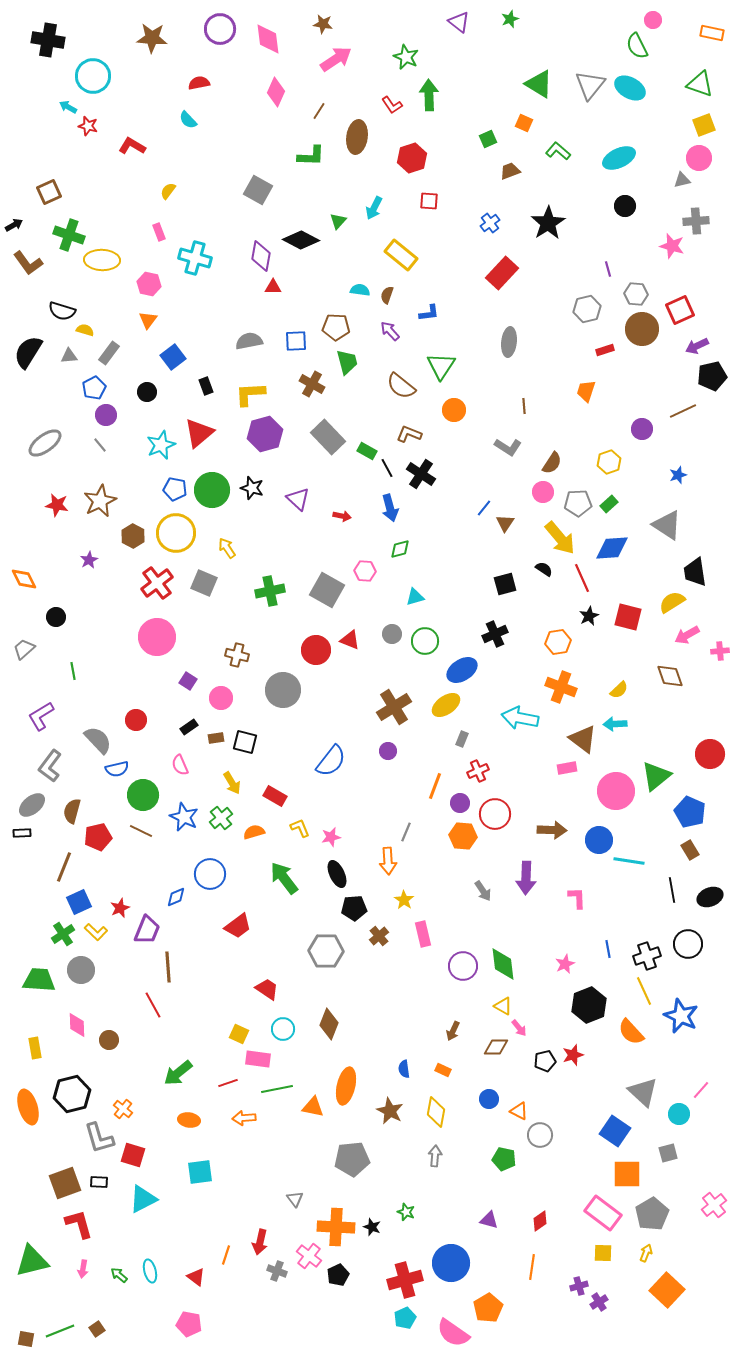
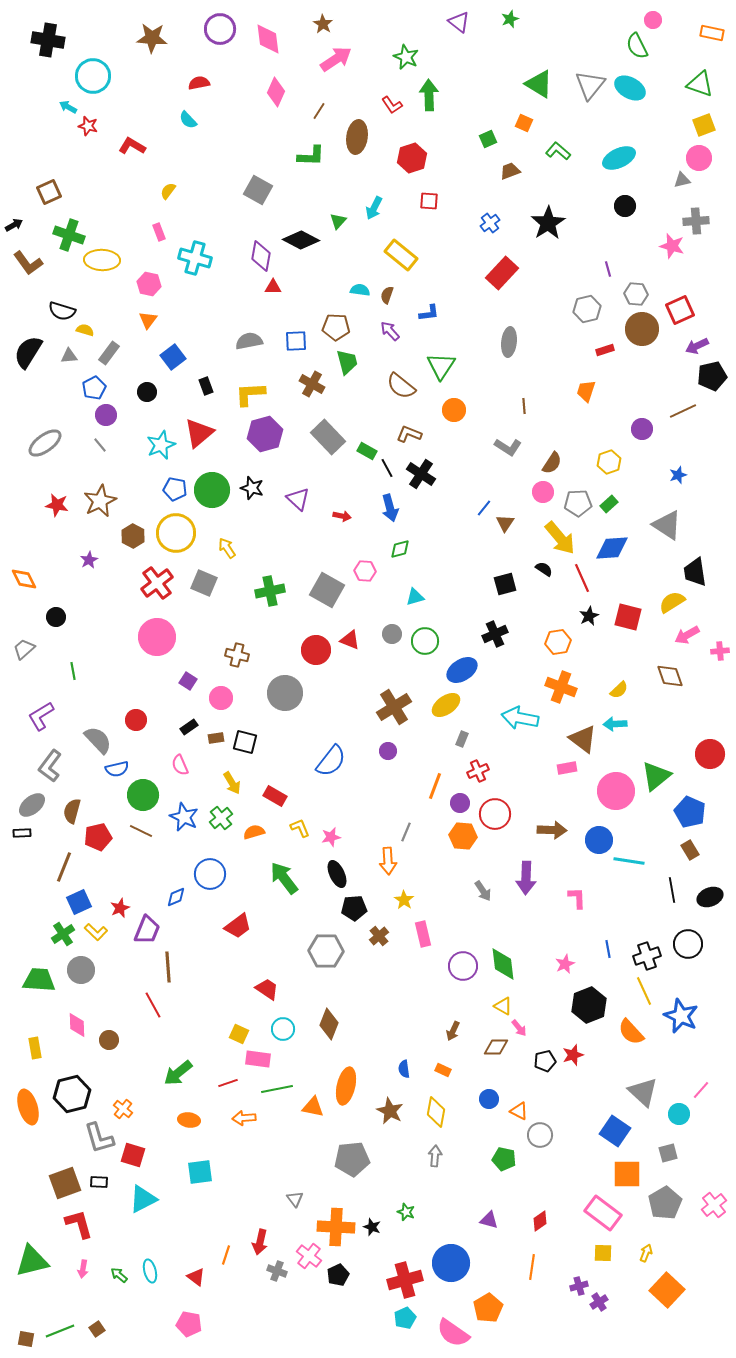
brown star at (323, 24): rotated 24 degrees clockwise
gray circle at (283, 690): moved 2 px right, 3 px down
gray pentagon at (652, 1214): moved 13 px right, 11 px up
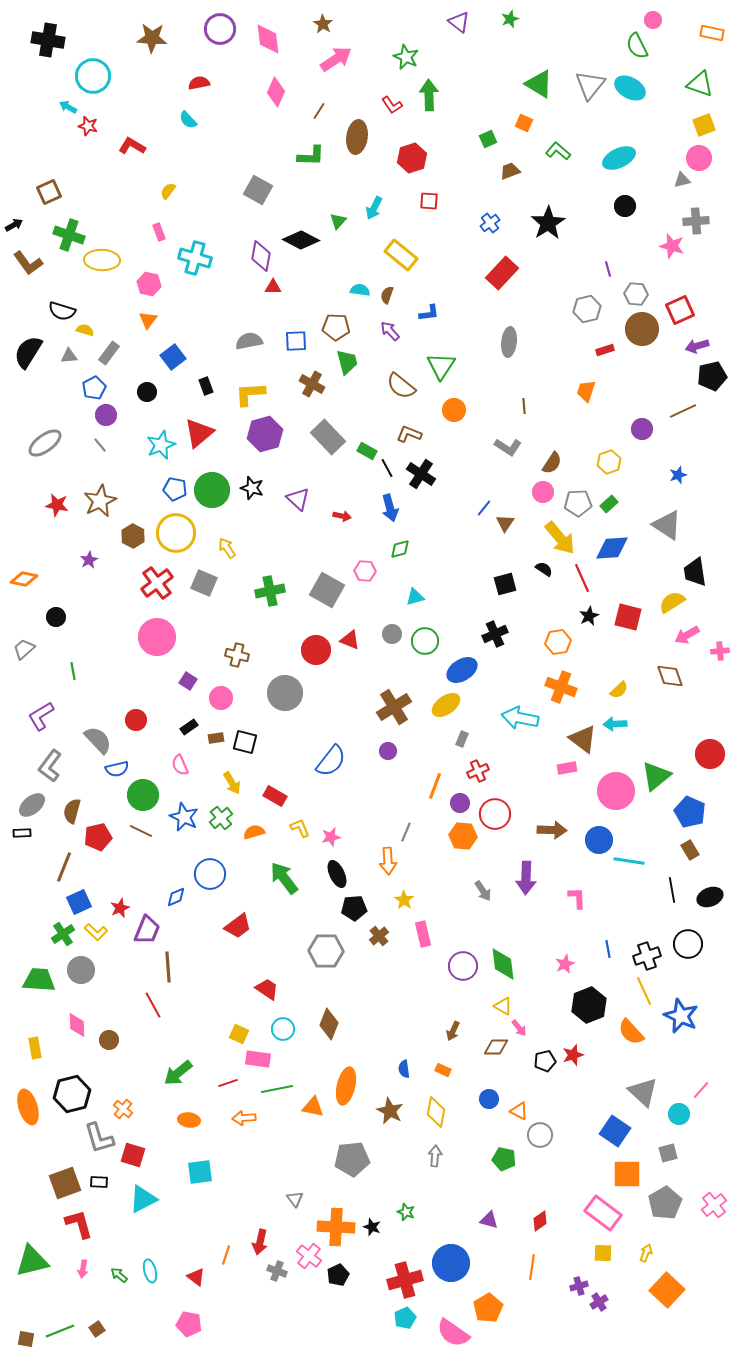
purple arrow at (697, 346): rotated 10 degrees clockwise
orange diamond at (24, 579): rotated 52 degrees counterclockwise
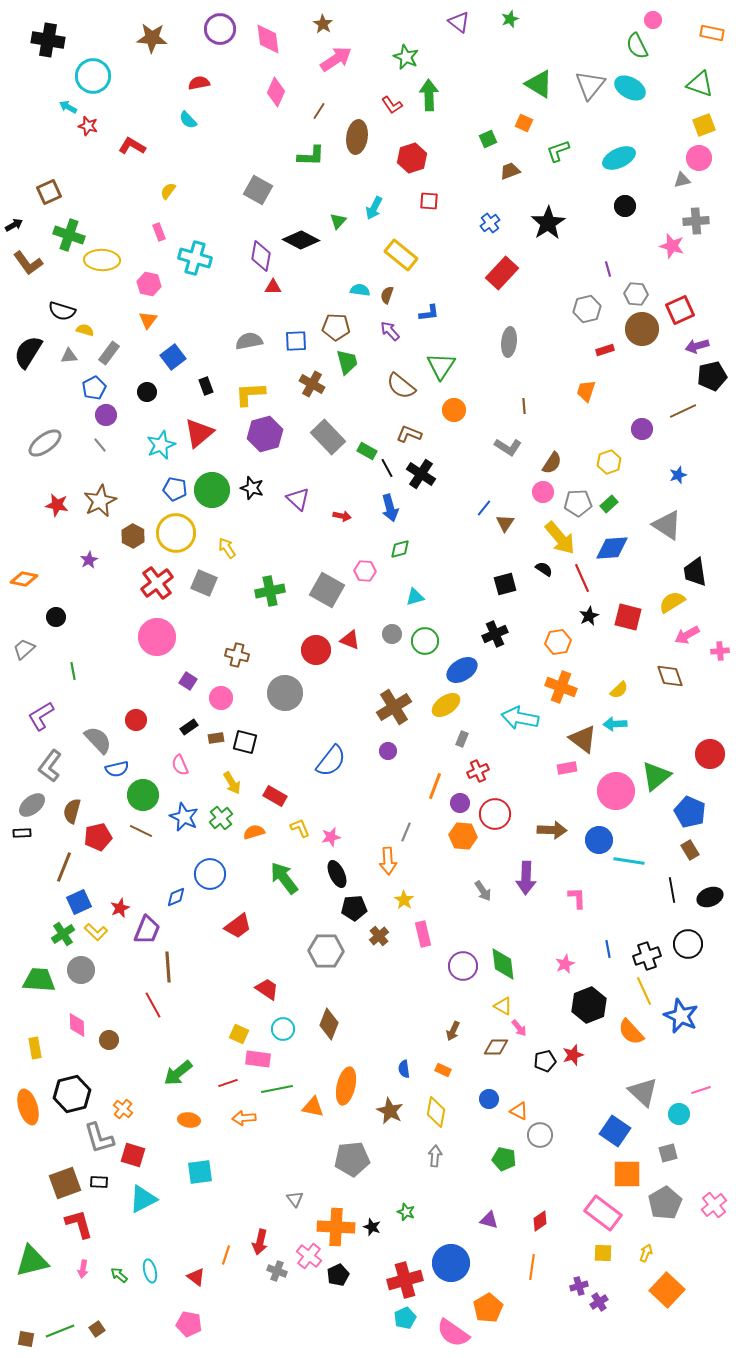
green L-shape at (558, 151): rotated 60 degrees counterclockwise
pink line at (701, 1090): rotated 30 degrees clockwise
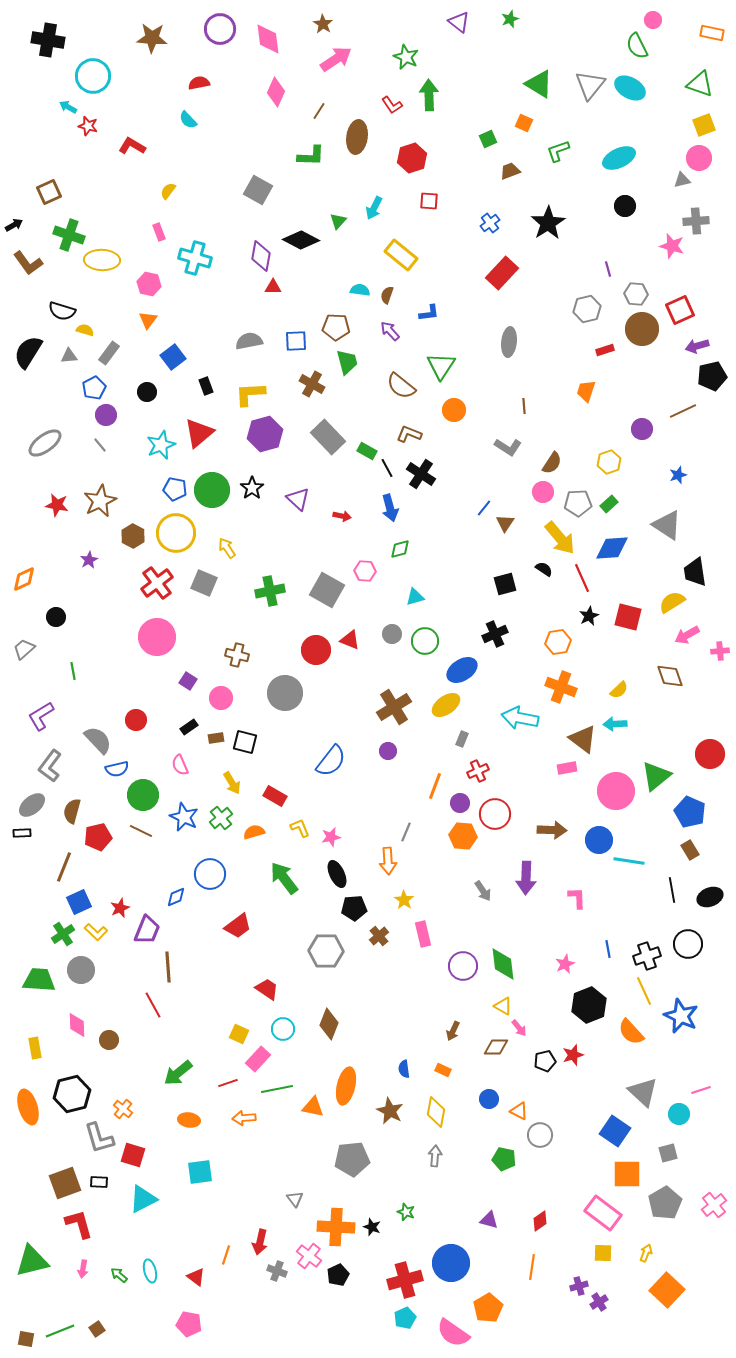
black star at (252, 488): rotated 20 degrees clockwise
orange diamond at (24, 579): rotated 36 degrees counterclockwise
pink rectangle at (258, 1059): rotated 55 degrees counterclockwise
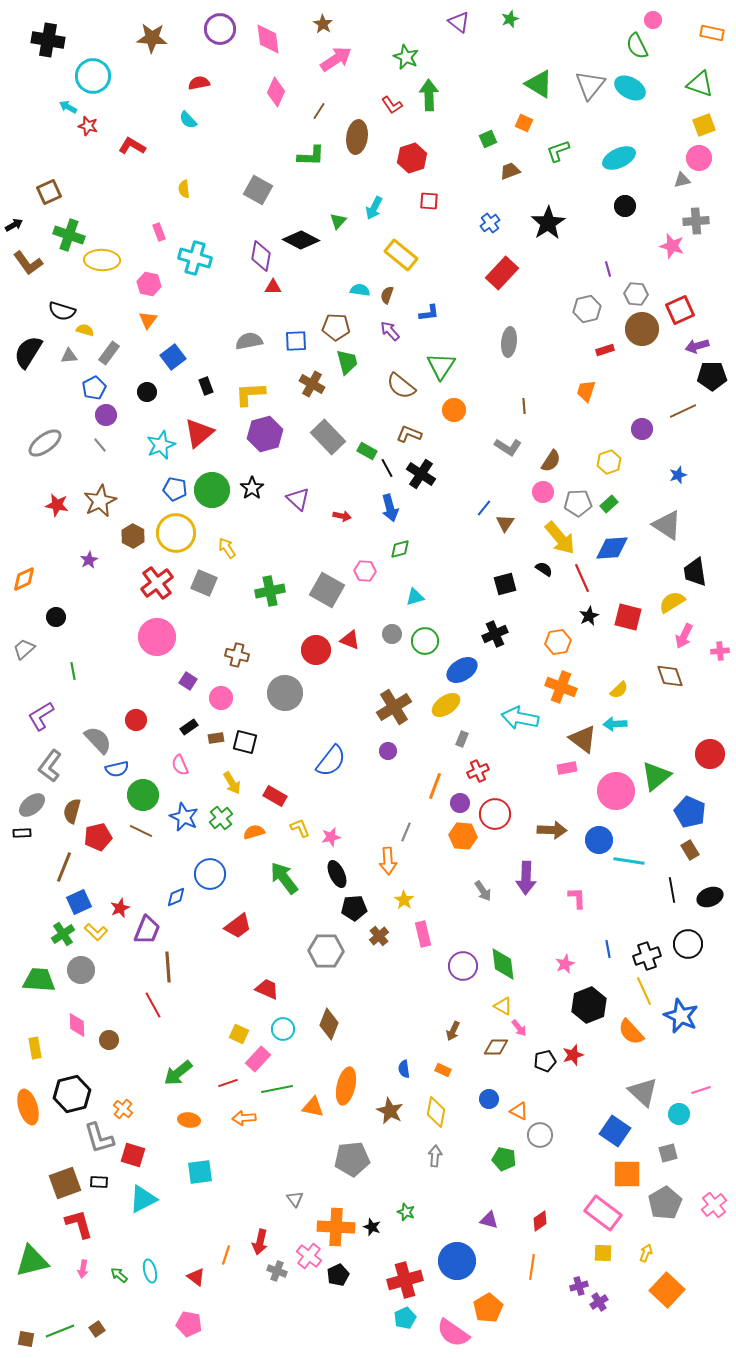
yellow semicircle at (168, 191): moved 16 px right, 2 px up; rotated 42 degrees counterclockwise
black pentagon at (712, 376): rotated 12 degrees clockwise
brown semicircle at (552, 463): moved 1 px left, 2 px up
pink arrow at (687, 635): moved 3 px left, 1 px down; rotated 35 degrees counterclockwise
red trapezoid at (267, 989): rotated 10 degrees counterclockwise
blue circle at (451, 1263): moved 6 px right, 2 px up
